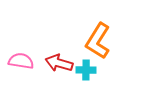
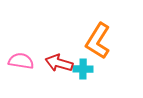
cyan cross: moved 3 px left, 1 px up
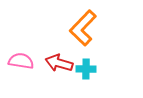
orange L-shape: moved 15 px left, 13 px up; rotated 12 degrees clockwise
cyan cross: moved 3 px right
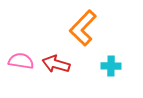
red arrow: moved 3 px left, 1 px down
cyan cross: moved 25 px right, 3 px up
